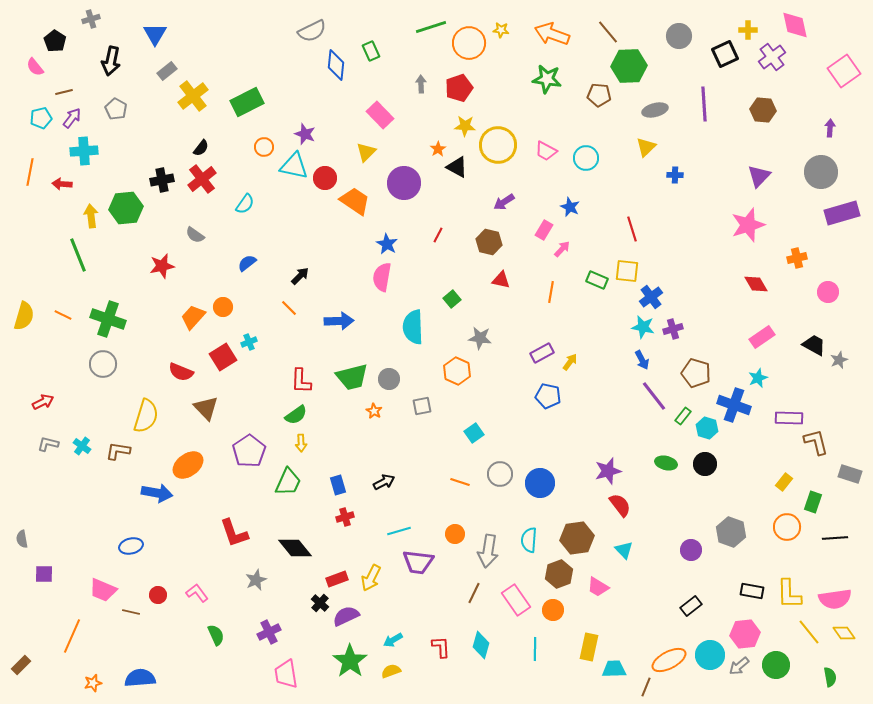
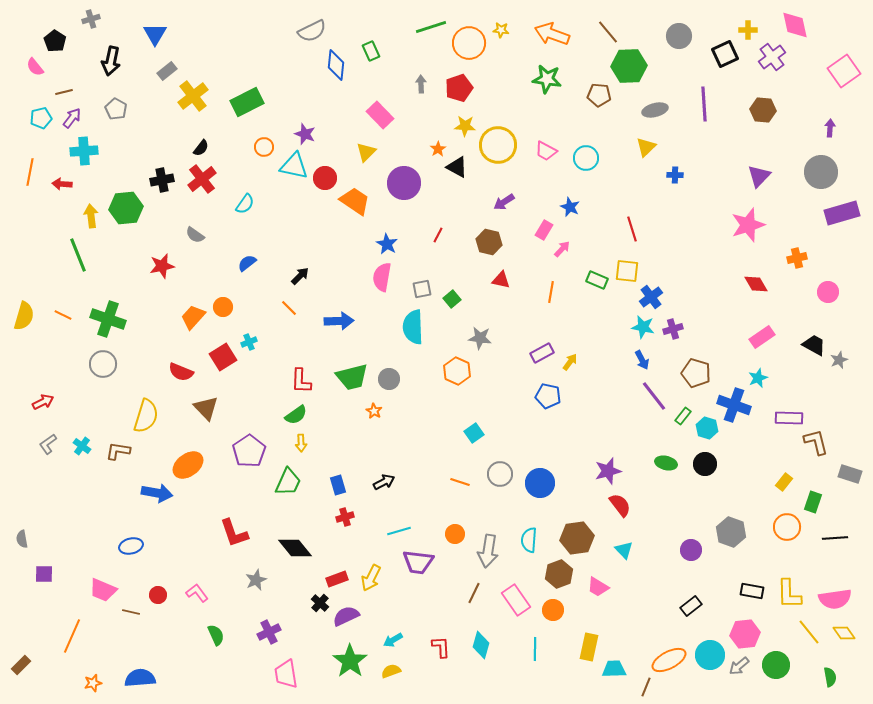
gray square at (422, 406): moved 117 px up
gray L-shape at (48, 444): rotated 50 degrees counterclockwise
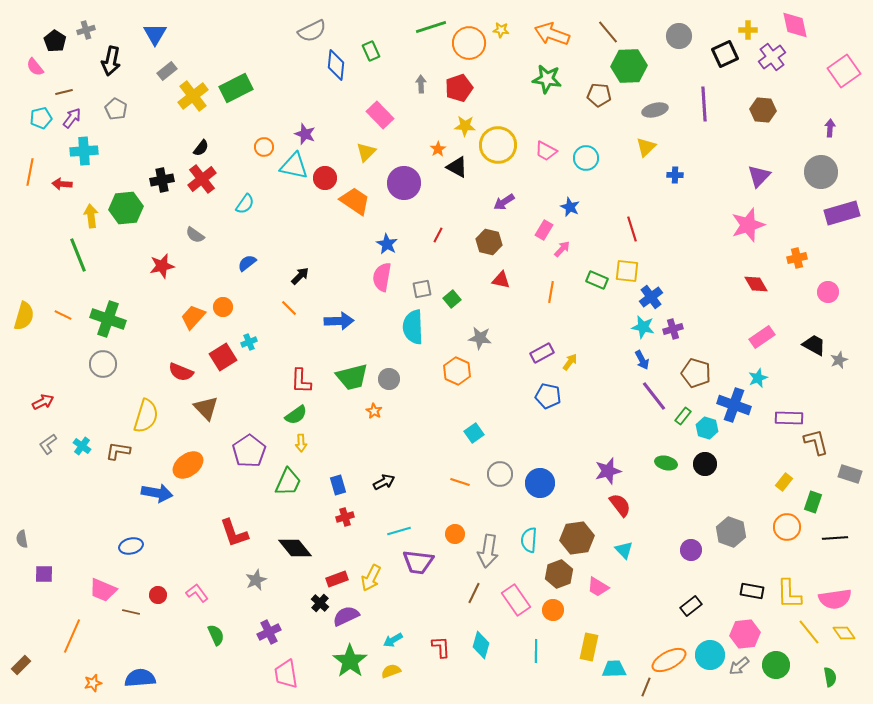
gray cross at (91, 19): moved 5 px left, 11 px down
green rectangle at (247, 102): moved 11 px left, 14 px up
cyan line at (535, 649): moved 1 px right, 2 px down
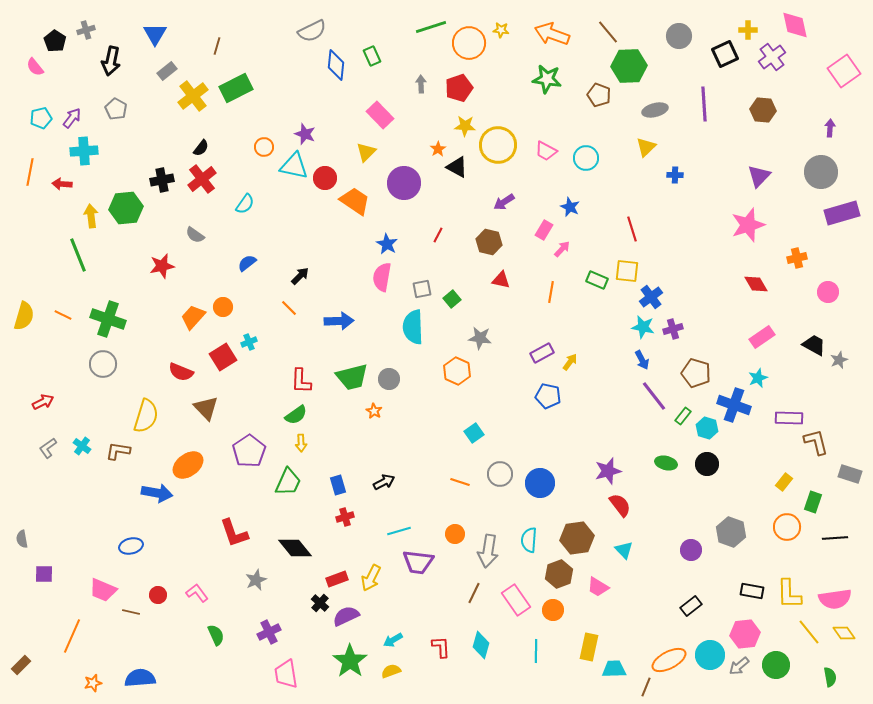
green rectangle at (371, 51): moved 1 px right, 5 px down
brown line at (64, 92): moved 153 px right, 46 px up; rotated 60 degrees counterclockwise
brown pentagon at (599, 95): rotated 15 degrees clockwise
gray L-shape at (48, 444): moved 4 px down
black circle at (705, 464): moved 2 px right
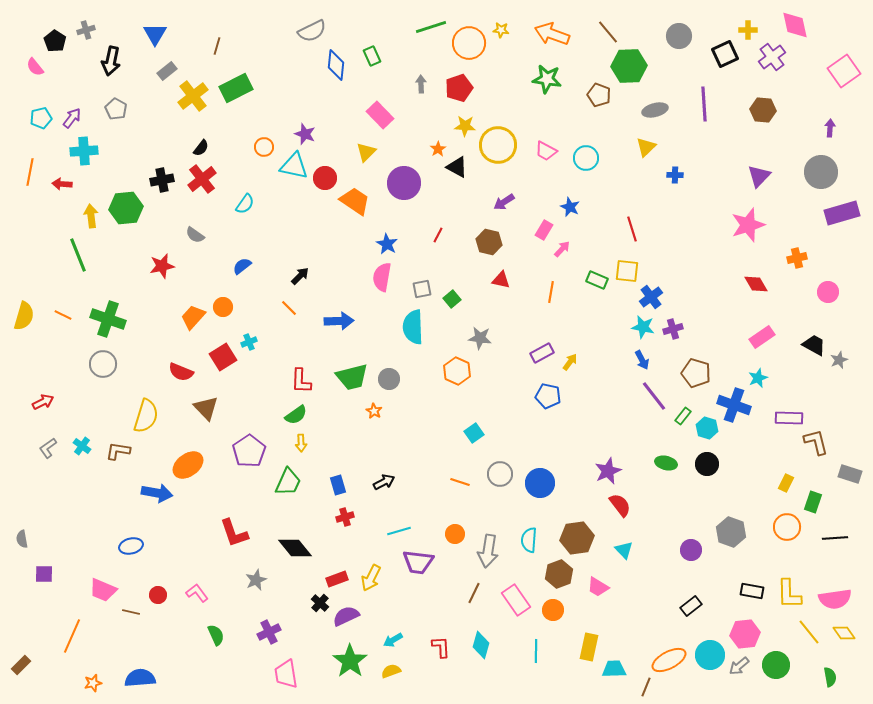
blue semicircle at (247, 263): moved 5 px left, 3 px down
purple star at (608, 471): rotated 8 degrees counterclockwise
yellow rectangle at (784, 482): moved 2 px right, 1 px down; rotated 12 degrees counterclockwise
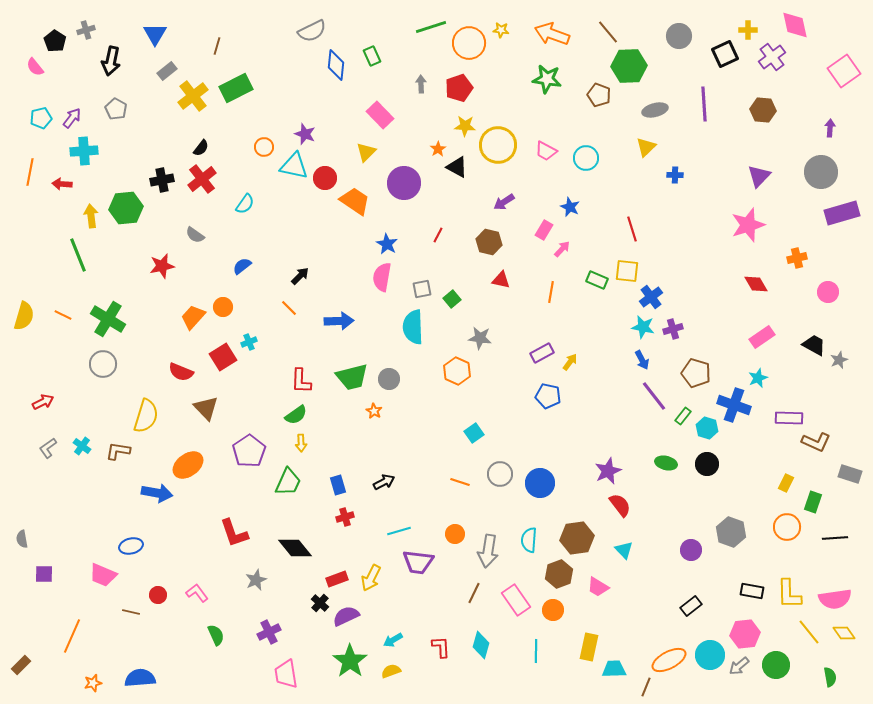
green cross at (108, 319): rotated 12 degrees clockwise
brown L-shape at (816, 442): rotated 128 degrees clockwise
pink trapezoid at (103, 590): moved 15 px up
